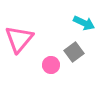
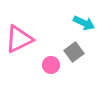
pink triangle: rotated 24 degrees clockwise
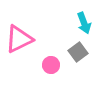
cyan arrow: rotated 45 degrees clockwise
gray square: moved 4 px right
